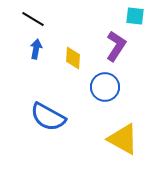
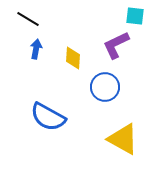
black line: moved 5 px left
purple L-shape: moved 1 px up; rotated 148 degrees counterclockwise
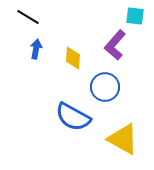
black line: moved 2 px up
purple L-shape: moved 1 px left; rotated 24 degrees counterclockwise
blue semicircle: moved 25 px right
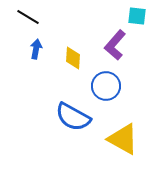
cyan square: moved 2 px right
blue circle: moved 1 px right, 1 px up
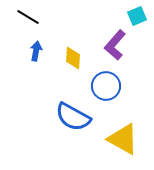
cyan square: rotated 30 degrees counterclockwise
blue arrow: moved 2 px down
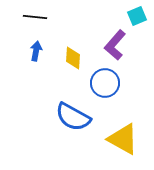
black line: moved 7 px right; rotated 25 degrees counterclockwise
blue circle: moved 1 px left, 3 px up
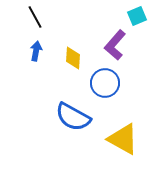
black line: rotated 55 degrees clockwise
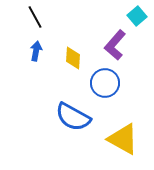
cyan square: rotated 18 degrees counterclockwise
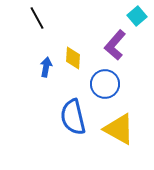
black line: moved 2 px right, 1 px down
blue arrow: moved 10 px right, 16 px down
blue circle: moved 1 px down
blue semicircle: rotated 48 degrees clockwise
yellow triangle: moved 4 px left, 10 px up
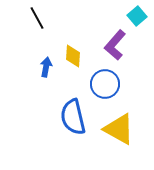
yellow diamond: moved 2 px up
